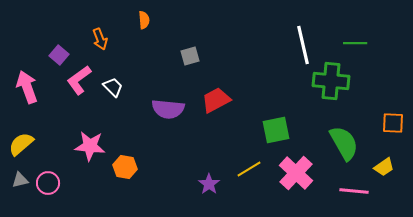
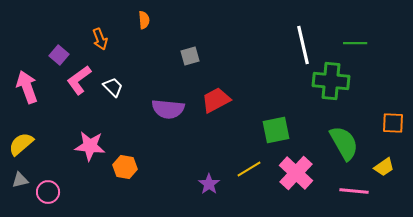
pink circle: moved 9 px down
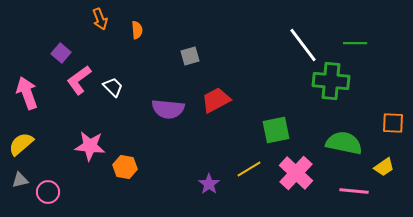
orange semicircle: moved 7 px left, 10 px down
orange arrow: moved 20 px up
white line: rotated 24 degrees counterclockwise
purple square: moved 2 px right, 2 px up
pink arrow: moved 6 px down
green semicircle: rotated 48 degrees counterclockwise
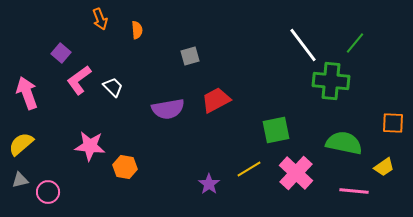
green line: rotated 50 degrees counterclockwise
purple semicircle: rotated 16 degrees counterclockwise
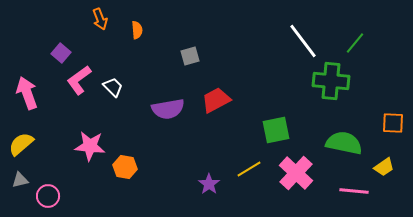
white line: moved 4 px up
pink circle: moved 4 px down
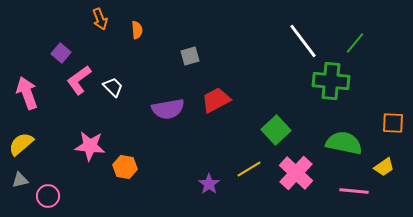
green square: rotated 32 degrees counterclockwise
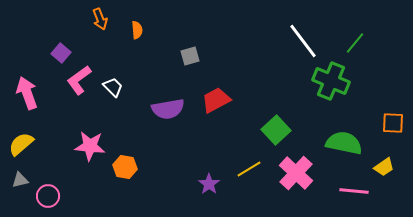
green cross: rotated 18 degrees clockwise
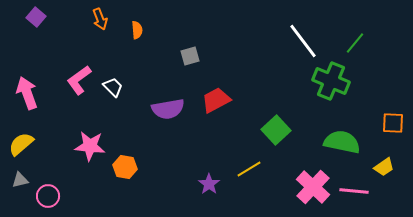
purple square: moved 25 px left, 36 px up
green semicircle: moved 2 px left, 1 px up
pink cross: moved 17 px right, 14 px down
